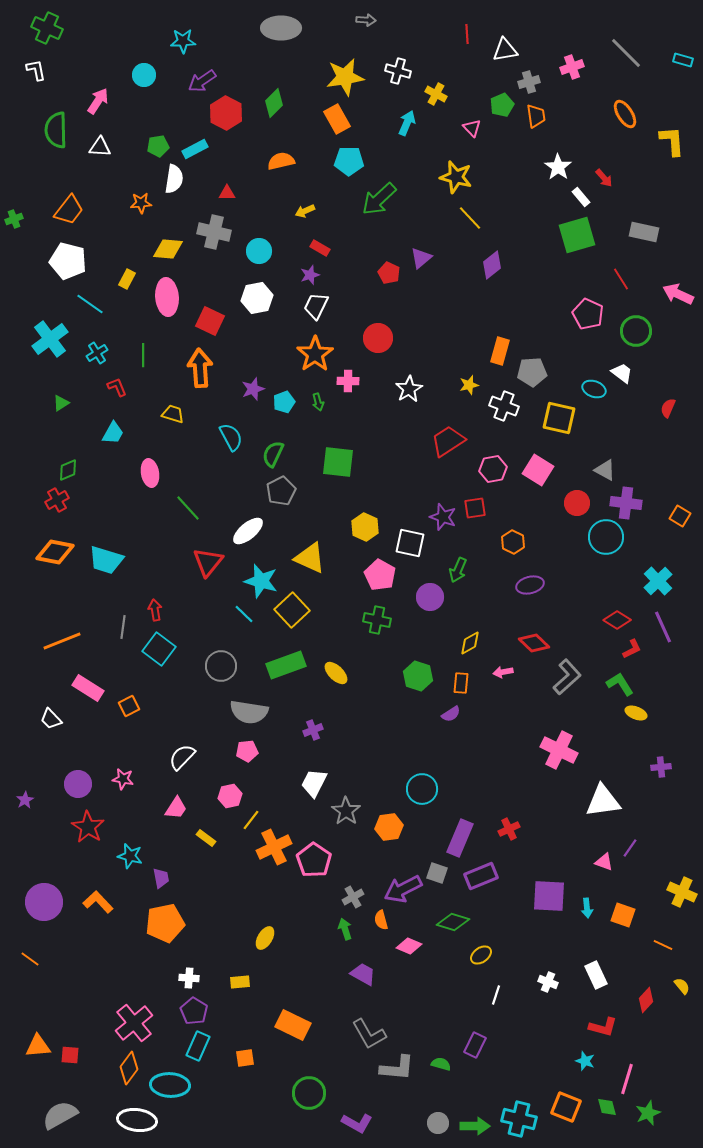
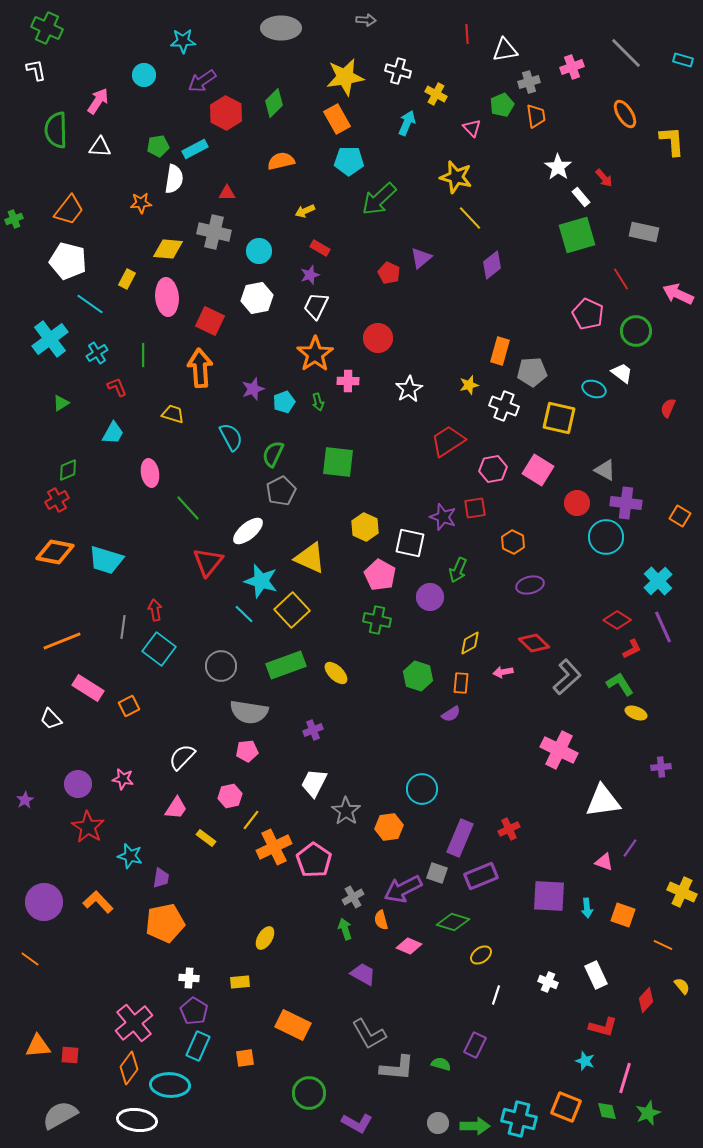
purple trapezoid at (161, 878): rotated 20 degrees clockwise
pink line at (627, 1079): moved 2 px left, 1 px up
green diamond at (607, 1107): moved 4 px down
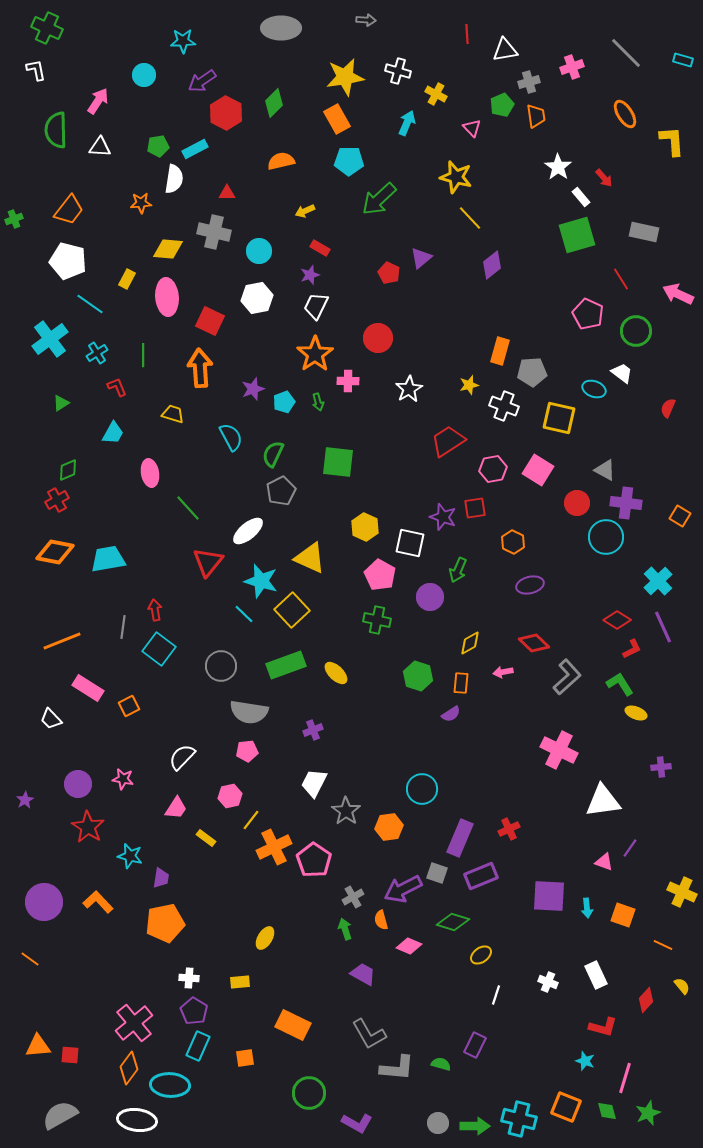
cyan trapezoid at (106, 560): moved 2 px right, 1 px up; rotated 153 degrees clockwise
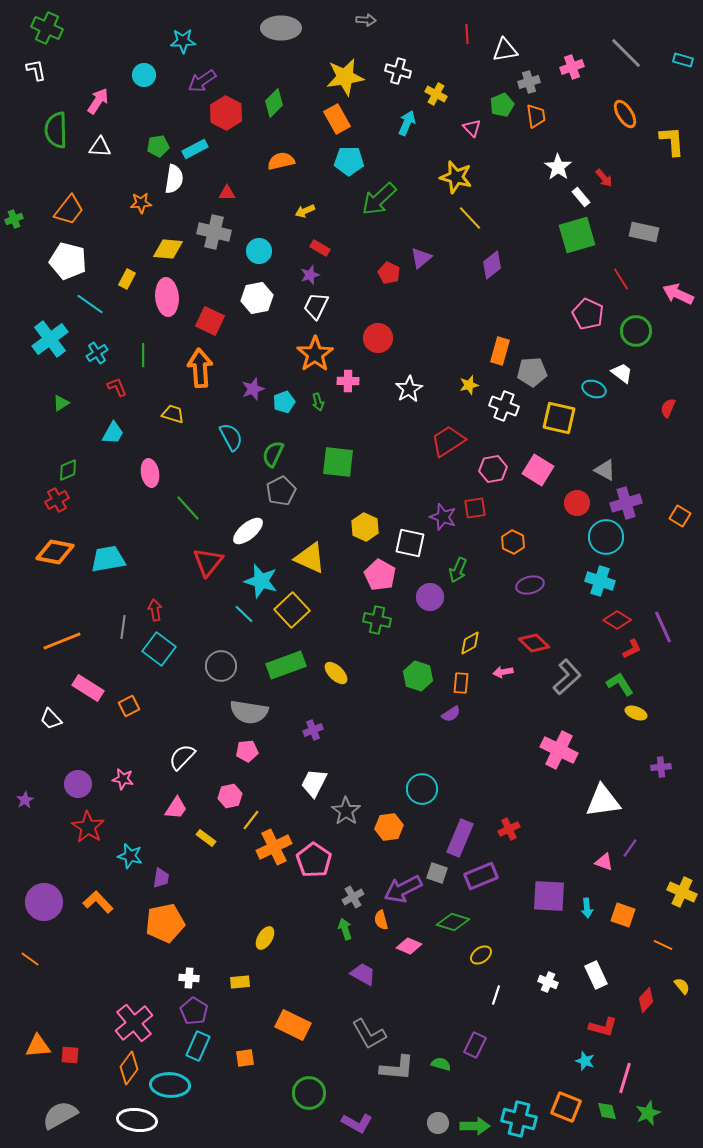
purple cross at (626, 503): rotated 24 degrees counterclockwise
cyan cross at (658, 581): moved 58 px left; rotated 28 degrees counterclockwise
